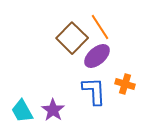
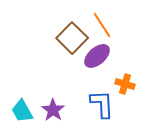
orange line: moved 2 px right, 2 px up
blue L-shape: moved 8 px right, 13 px down
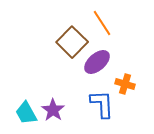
orange line: moved 2 px up
brown square: moved 4 px down
purple ellipse: moved 6 px down
cyan trapezoid: moved 4 px right, 2 px down
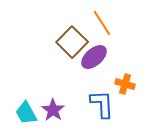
purple ellipse: moved 3 px left, 5 px up
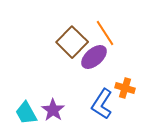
orange line: moved 3 px right, 10 px down
orange cross: moved 4 px down
blue L-shape: rotated 144 degrees counterclockwise
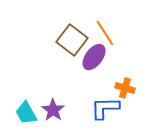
brown square: moved 2 px up; rotated 8 degrees counterclockwise
purple ellipse: rotated 12 degrees counterclockwise
blue L-shape: moved 3 px right, 4 px down; rotated 56 degrees clockwise
